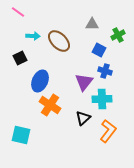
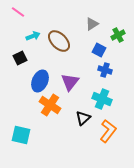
gray triangle: rotated 32 degrees counterclockwise
cyan arrow: rotated 24 degrees counterclockwise
blue cross: moved 1 px up
purple triangle: moved 14 px left
cyan cross: rotated 24 degrees clockwise
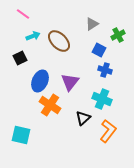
pink line: moved 5 px right, 2 px down
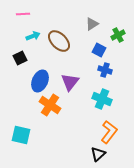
pink line: rotated 40 degrees counterclockwise
black triangle: moved 15 px right, 36 px down
orange L-shape: moved 1 px right, 1 px down
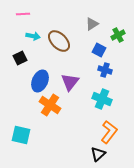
cyan arrow: rotated 32 degrees clockwise
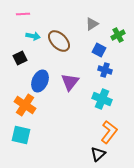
orange cross: moved 25 px left
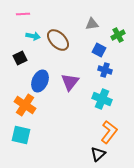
gray triangle: rotated 24 degrees clockwise
brown ellipse: moved 1 px left, 1 px up
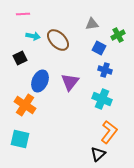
blue square: moved 2 px up
cyan square: moved 1 px left, 4 px down
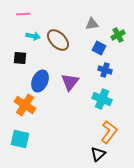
black square: rotated 32 degrees clockwise
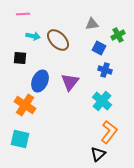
cyan cross: moved 2 px down; rotated 18 degrees clockwise
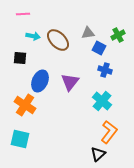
gray triangle: moved 4 px left, 9 px down
